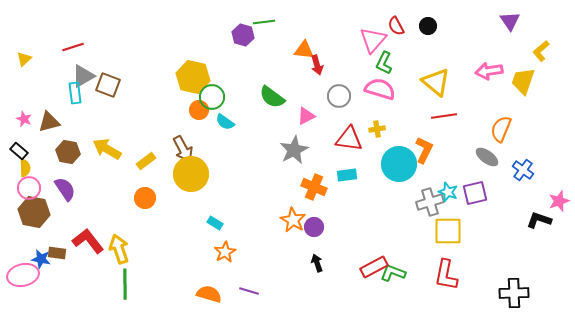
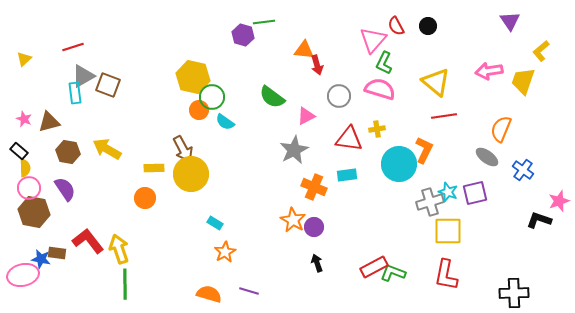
yellow rectangle at (146, 161): moved 8 px right, 7 px down; rotated 36 degrees clockwise
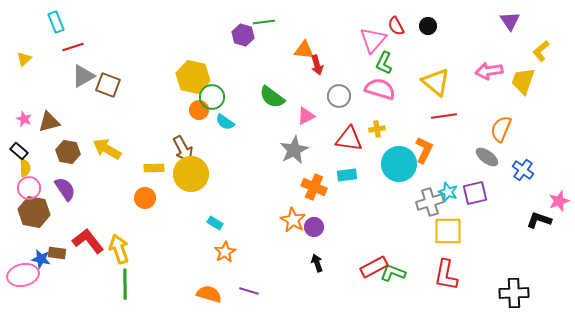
cyan rectangle at (75, 93): moved 19 px left, 71 px up; rotated 15 degrees counterclockwise
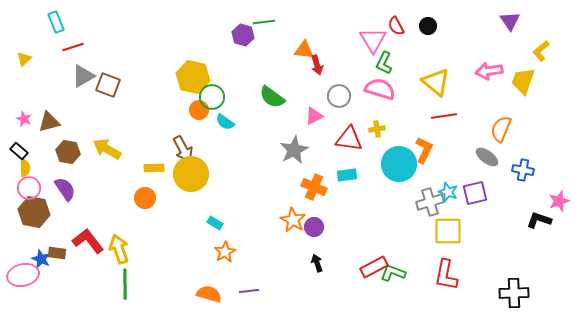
pink triangle at (373, 40): rotated 12 degrees counterclockwise
pink triangle at (306, 116): moved 8 px right
blue cross at (523, 170): rotated 25 degrees counterclockwise
blue star at (41, 259): rotated 12 degrees clockwise
purple line at (249, 291): rotated 24 degrees counterclockwise
